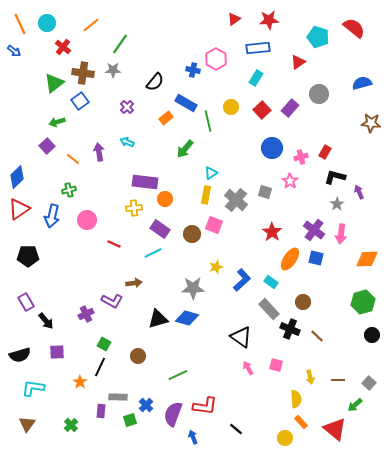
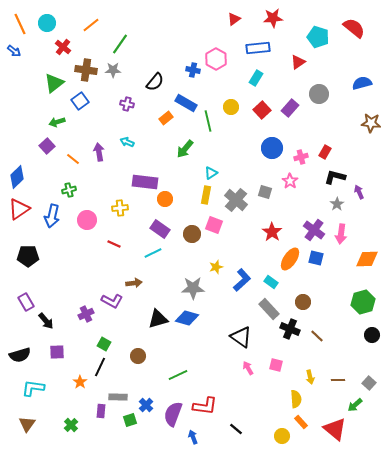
red star at (269, 20): moved 4 px right, 2 px up
brown cross at (83, 73): moved 3 px right, 3 px up
purple cross at (127, 107): moved 3 px up; rotated 32 degrees counterclockwise
yellow cross at (134, 208): moved 14 px left
yellow circle at (285, 438): moved 3 px left, 2 px up
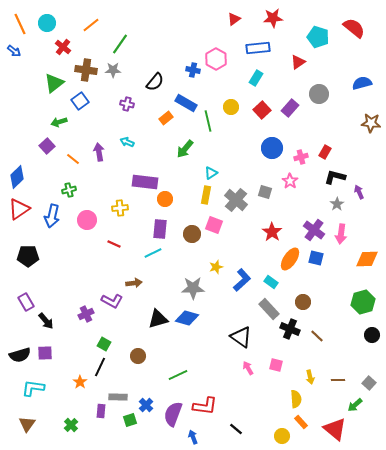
green arrow at (57, 122): moved 2 px right
purple rectangle at (160, 229): rotated 60 degrees clockwise
purple square at (57, 352): moved 12 px left, 1 px down
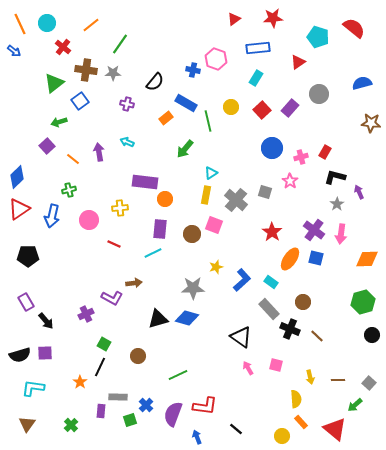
pink hexagon at (216, 59): rotated 10 degrees counterclockwise
gray star at (113, 70): moved 3 px down
pink circle at (87, 220): moved 2 px right
purple L-shape at (112, 301): moved 3 px up
blue arrow at (193, 437): moved 4 px right
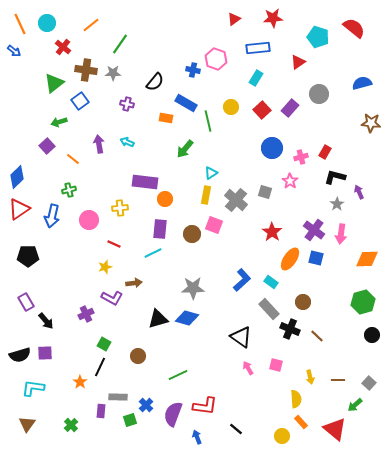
orange rectangle at (166, 118): rotated 48 degrees clockwise
purple arrow at (99, 152): moved 8 px up
yellow star at (216, 267): moved 111 px left
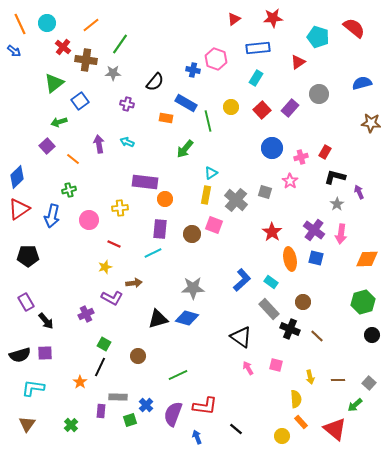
brown cross at (86, 70): moved 10 px up
orange ellipse at (290, 259): rotated 45 degrees counterclockwise
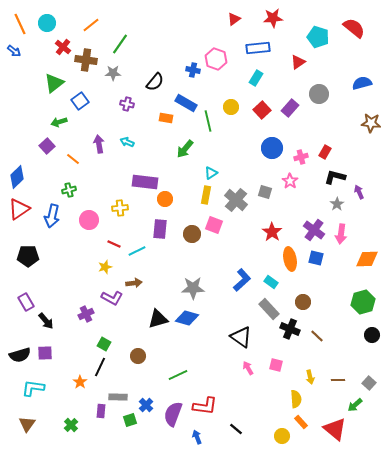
cyan line at (153, 253): moved 16 px left, 2 px up
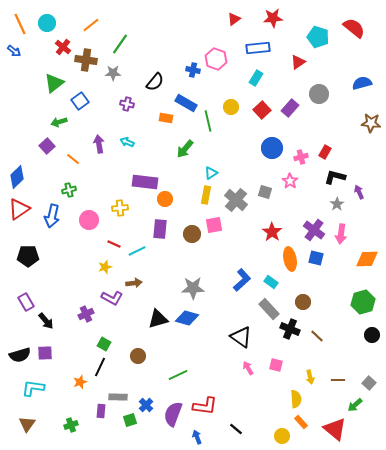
pink square at (214, 225): rotated 30 degrees counterclockwise
orange star at (80, 382): rotated 16 degrees clockwise
green cross at (71, 425): rotated 24 degrees clockwise
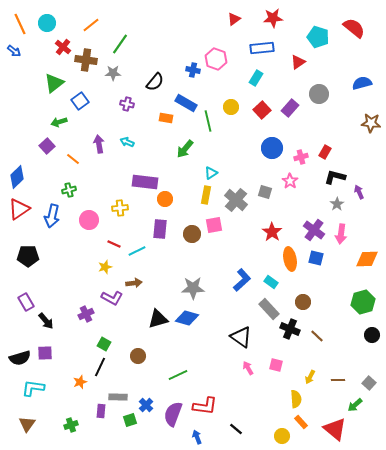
blue rectangle at (258, 48): moved 4 px right
black semicircle at (20, 355): moved 3 px down
yellow arrow at (310, 377): rotated 40 degrees clockwise
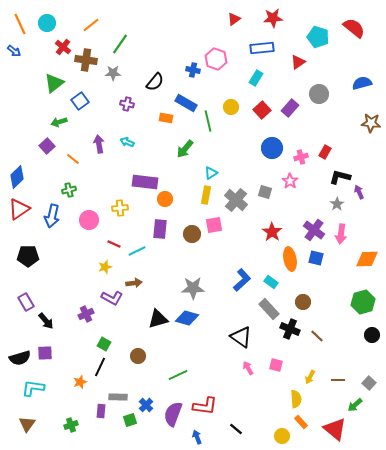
black L-shape at (335, 177): moved 5 px right
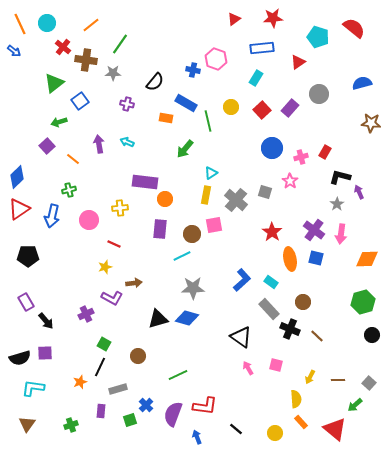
cyan line at (137, 251): moved 45 px right, 5 px down
gray rectangle at (118, 397): moved 8 px up; rotated 18 degrees counterclockwise
yellow circle at (282, 436): moved 7 px left, 3 px up
